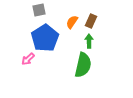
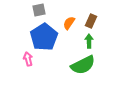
orange semicircle: moved 3 px left, 1 px down
blue pentagon: moved 1 px left, 1 px up
pink arrow: rotated 120 degrees clockwise
green semicircle: rotated 50 degrees clockwise
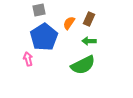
brown rectangle: moved 2 px left, 2 px up
green arrow: rotated 88 degrees counterclockwise
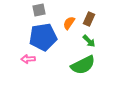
blue pentagon: moved 1 px left; rotated 24 degrees clockwise
green arrow: rotated 136 degrees counterclockwise
pink arrow: rotated 80 degrees counterclockwise
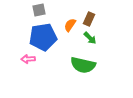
orange semicircle: moved 1 px right, 2 px down
green arrow: moved 1 px right, 3 px up
green semicircle: rotated 40 degrees clockwise
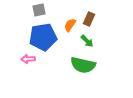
green arrow: moved 3 px left, 3 px down
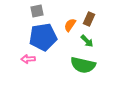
gray square: moved 2 px left, 1 px down
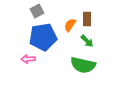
gray square: rotated 16 degrees counterclockwise
brown rectangle: moved 2 px left; rotated 24 degrees counterclockwise
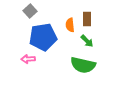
gray square: moved 7 px left; rotated 16 degrees counterclockwise
orange semicircle: rotated 40 degrees counterclockwise
